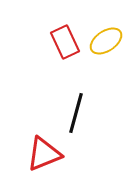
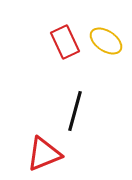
yellow ellipse: rotated 68 degrees clockwise
black line: moved 1 px left, 2 px up
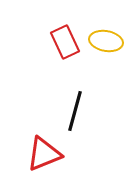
yellow ellipse: rotated 24 degrees counterclockwise
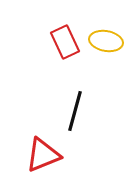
red triangle: moved 1 px left, 1 px down
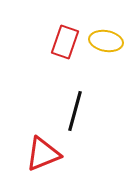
red rectangle: rotated 44 degrees clockwise
red triangle: moved 1 px up
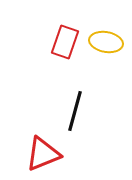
yellow ellipse: moved 1 px down
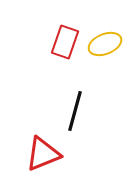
yellow ellipse: moved 1 px left, 2 px down; rotated 32 degrees counterclockwise
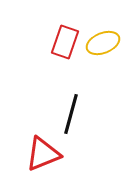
yellow ellipse: moved 2 px left, 1 px up
black line: moved 4 px left, 3 px down
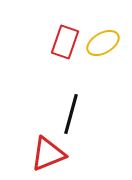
yellow ellipse: rotated 8 degrees counterclockwise
red triangle: moved 5 px right
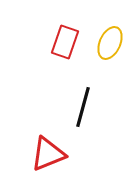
yellow ellipse: moved 7 px right; rotated 36 degrees counterclockwise
black line: moved 12 px right, 7 px up
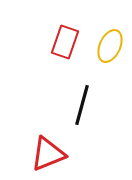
yellow ellipse: moved 3 px down
black line: moved 1 px left, 2 px up
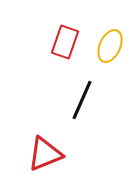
black line: moved 5 px up; rotated 9 degrees clockwise
red triangle: moved 3 px left
